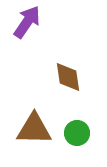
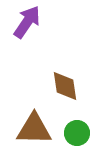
brown diamond: moved 3 px left, 9 px down
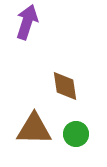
purple arrow: rotated 16 degrees counterclockwise
green circle: moved 1 px left, 1 px down
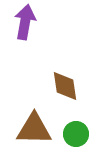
purple arrow: moved 2 px left; rotated 8 degrees counterclockwise
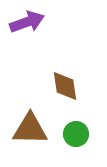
purple arrow: moved 2 px right; rotated 60 degrees clockwise
brown triangle: moved 4 px left
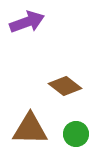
brown diamond: rotated 44 degrees counterclockwise
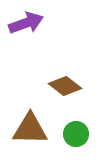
purple arrow: moved 1 px left, 1 px down
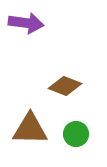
purple arrow: rotated 28 degrees clockwise
brown diamond: rotated 16 degrees counterclockwise
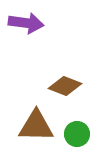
brown triangle: moved 6 px right, 3 px up
green circle: moved 1 px right
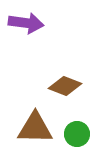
brown triangle: moved 1 px left, 2 px down
